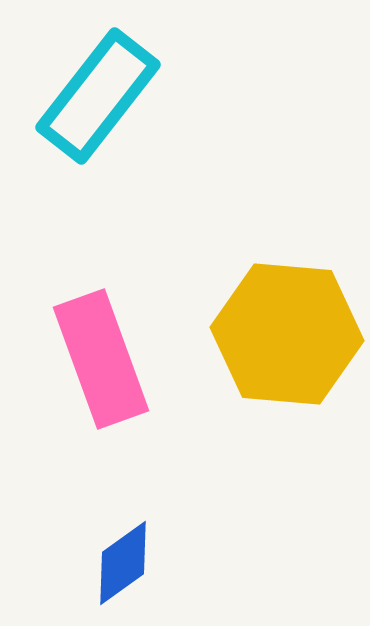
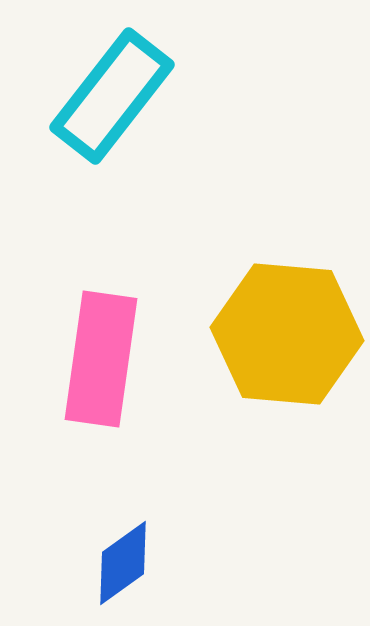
cyan rectangle: moved 14 px right
pink rectangle: rotated 28 degrees clockwise
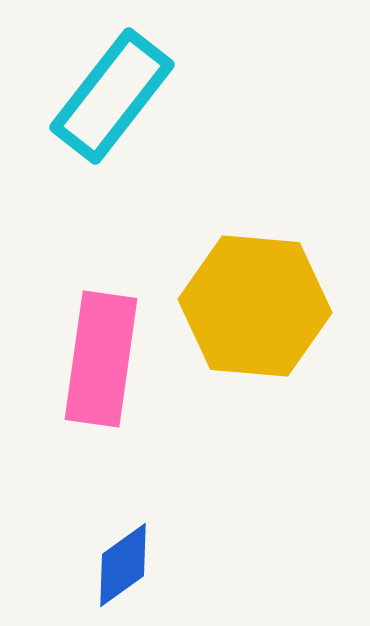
yellow hexagon: moved 32 px left, 28 px up
blue diamond: moved 2 px down
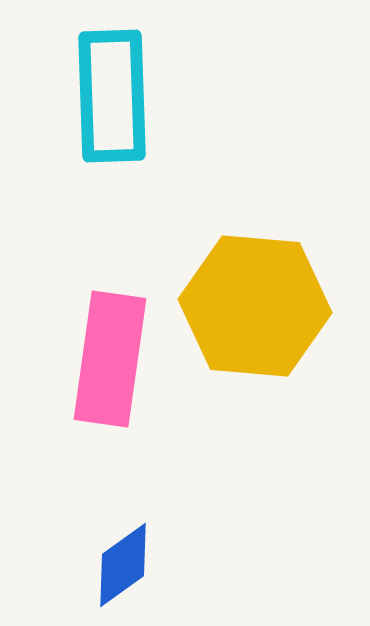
cyan rectangle: rotated 40 degrees counterclockwise
pink rectangle: moved 9 px right
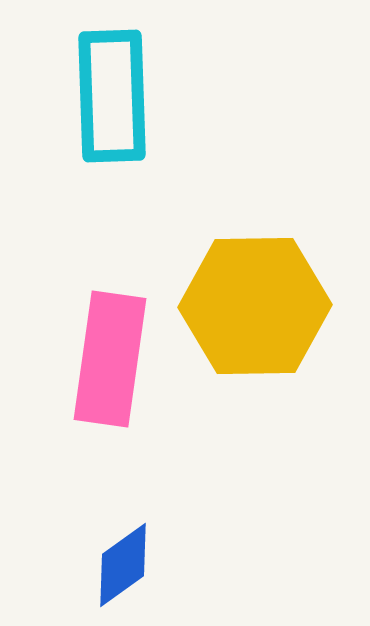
yellow hexagon: rotated 6 degrees counterclockwise
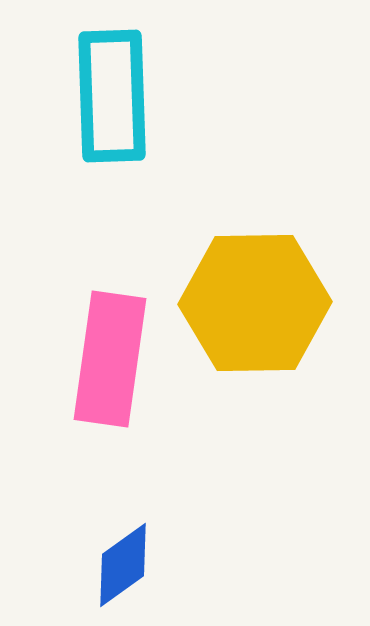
yellow hexagon: moved 3 px up
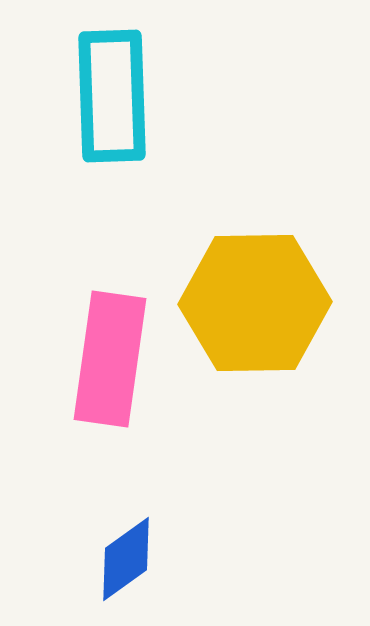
blue diamond: moved 3 px right, 6 px up
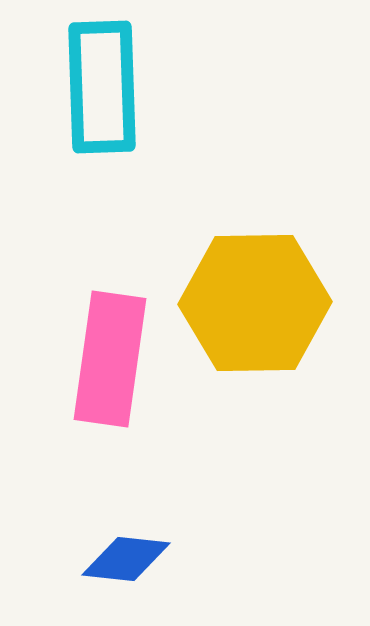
cyan rectangle: moved 10 px left, 9 px up
blue diamond: rotated 42 degrees clockwise
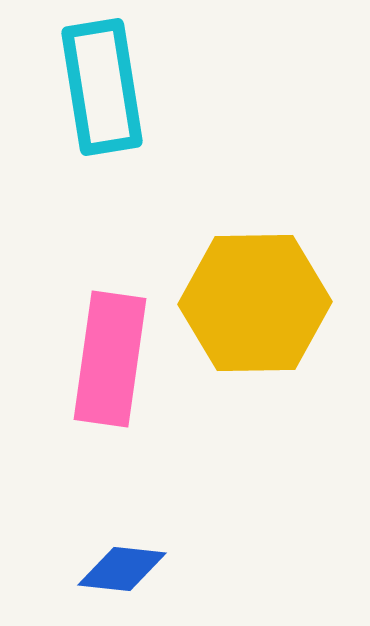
cyan rectangle: rotated 7 degrees counterclockwise
blue diamond: moved 4 px left, 10 px down
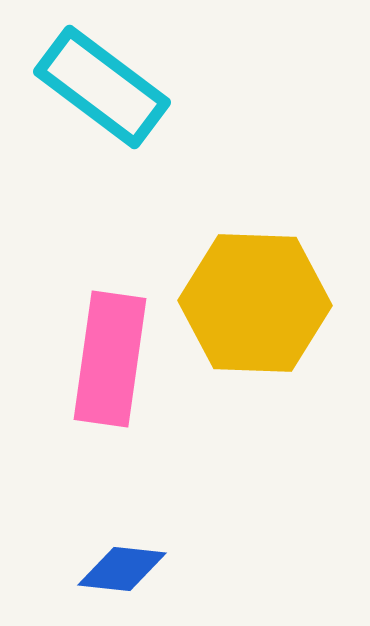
cyan rectangle: rotated 44 degrees counterclockwise
yellow hexagon: rotated 3 degrees clockwise
